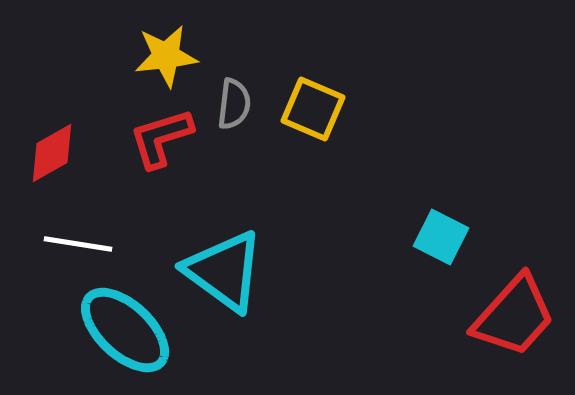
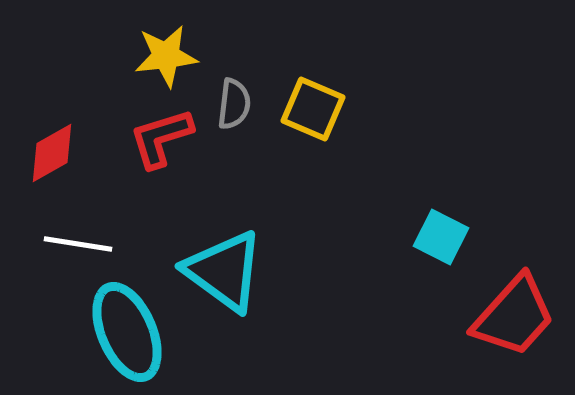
cyan ellipse: moved 2 px right, 2 px down; rotated 24 degrees clockwise
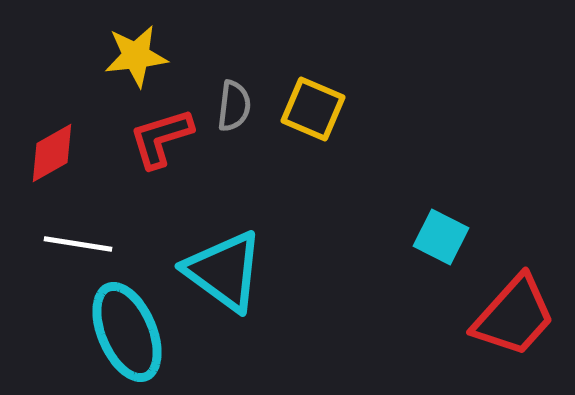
yellow star: moved 30 px left
gray semicircle: moved 2 px down
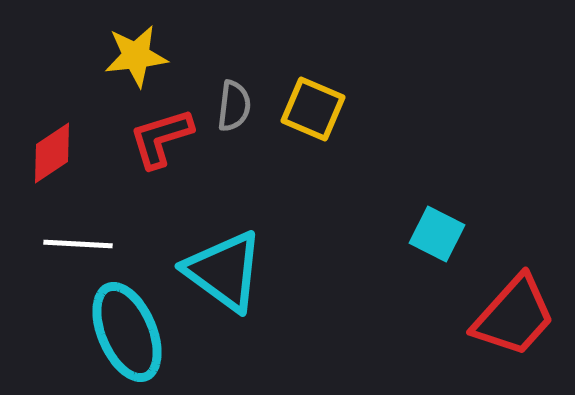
red diamond: rotated 4 degrees counterclockwise
cyan square: moved 4 px left, 3 px up
white line: rotated 6 degrees counterclockwise
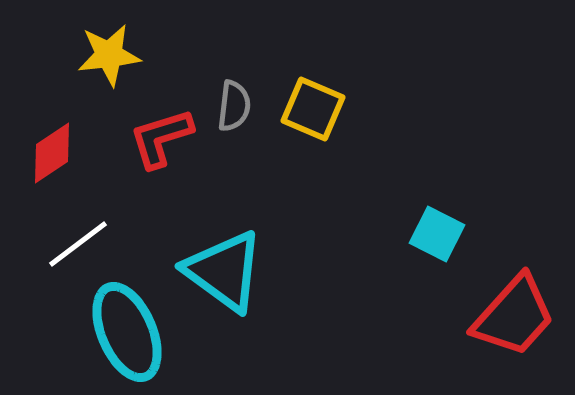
yellow star: moved 27 px left, 1 px up
white line: rotated 40 degrees counterclockwise
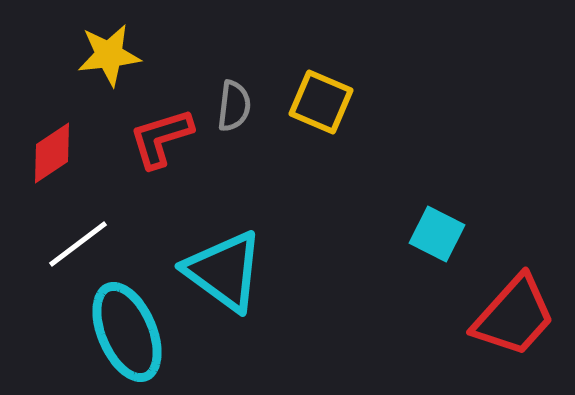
yellow square: moved 8 px right, 7 px up
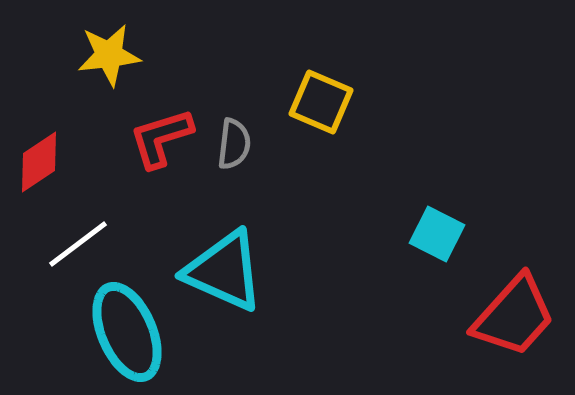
gray semicircle: moved 38 px down
red diamond: moved 13 px left, 9 px down
cyan triangle: rotated 12 degrees counterclockwise
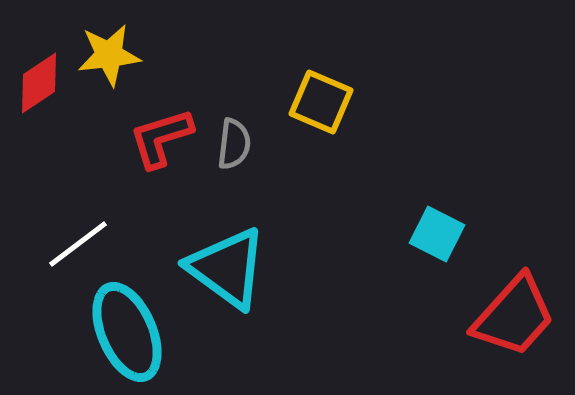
red diamond: moved 79 px up
cyan triangle: moved 3 px right, 3 px up; rotated 12 degrees clockwise
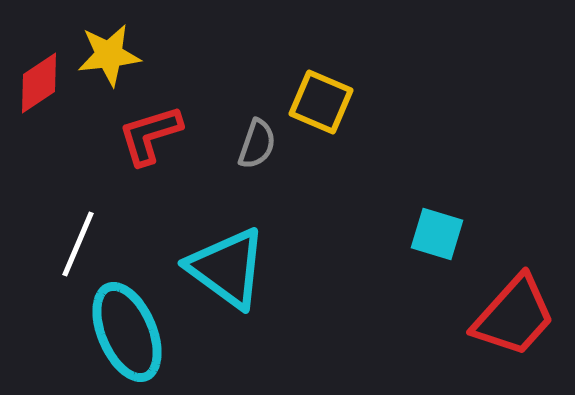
red L-shape: moved 11 px left, 3 px up
gray semicircle: moved 23 px right; rotated 12 degrees clockwise
cyan square: rotated 10 degrees counterclockwise
white line: rotated 30 degrees counterclockwise
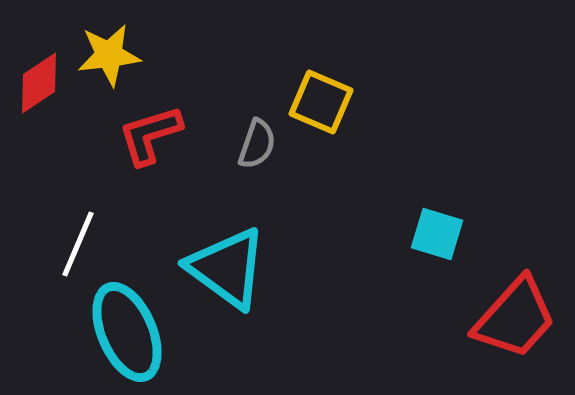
red trapezoid: moved 1 px right, 2 px down
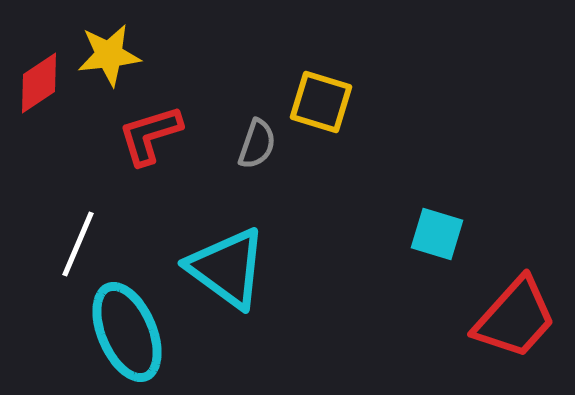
yellow square: rotated 6 degrees counterclockwise
